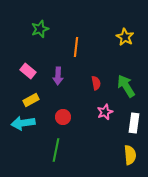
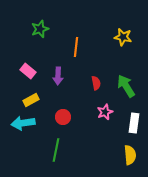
yellow star: moved 2 px left; rotated 18 degrees counterclockwise
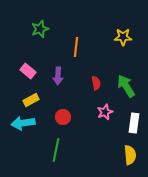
yellow star: rotated 12 degrees counterclockwise
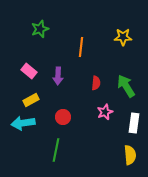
orange line: moved 5 px right
pink rectangle: moved 1 px right
red semicircle: rotated 16 degrees clockwise
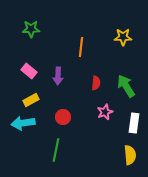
green star: moved 9 px left; rotated 18 degrees clockwise
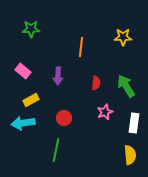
pink rectangle: moved 6 px left
red circle: moved 1 px right, 1 px down
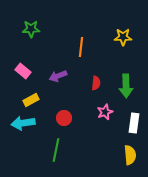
purple arrow: rotated 66 degrees clockwise
green arrow: rotated 150 degrees counterclockwise
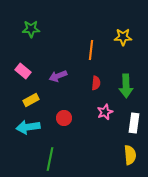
orange line: moved 10 px right, 3 px down
cyan arrow: moved 5 px right, 4 px down
green line: moved 6 px left, 9 px down
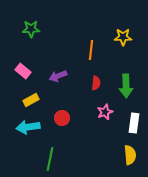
red circle: moved 2 px left
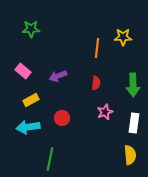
orange line: moved 6 px right, 2 px up
green arrow: moved 7 px right, 1 px up
